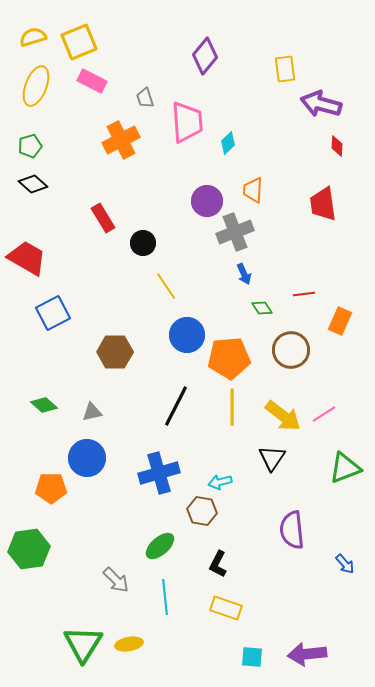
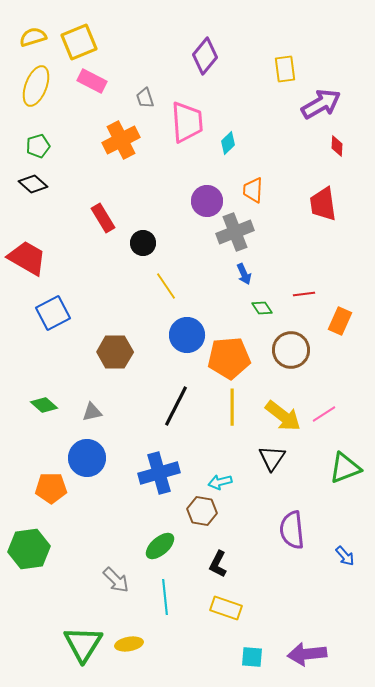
purple arrow at (321, 104): rotated 135 degrees clockwise
green pentagon at (30, 146): moved 8 px right
blue arrow at (345, 564): moved 8 px up
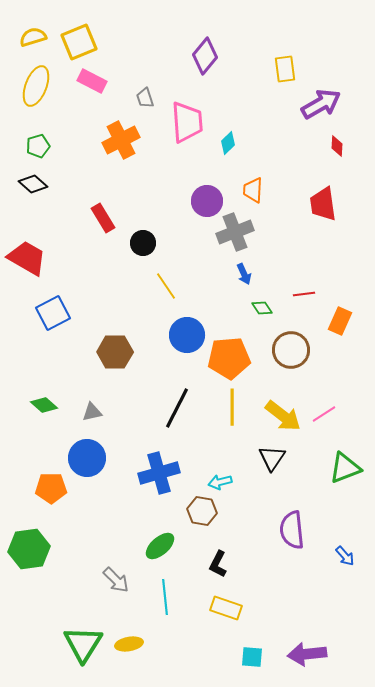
black line at (176, 406): moved 1 px right, 2 px down
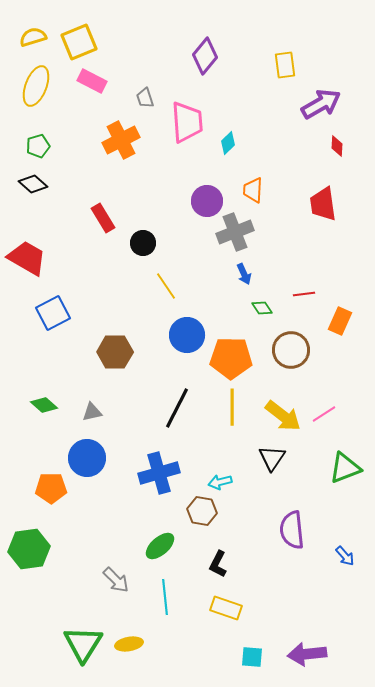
yellow rectangle at (285, 69): moved 4 px up
orange pentagon at (229, 358): moved 2 px right; rotated 6 degrees clockwise
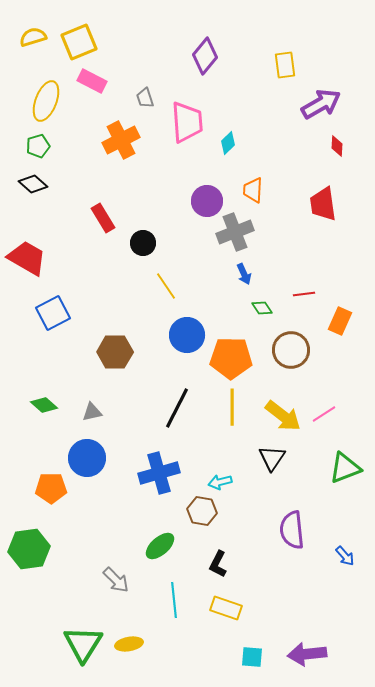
yellow ellipse at (36, 86): moved 10 px right, 15 px down
cyan line at (165, 597): moved 9 px right, 3 px down
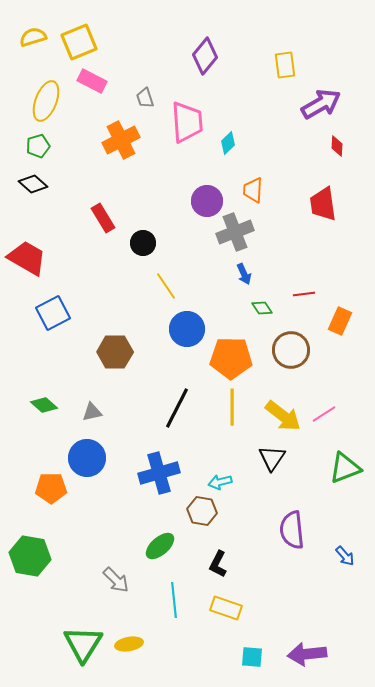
blue circle at (187, 335): moved 6 px up
green hexagon at (29, 549): moved 1 px right, 7 px down; rotated 18 degrees clockwise
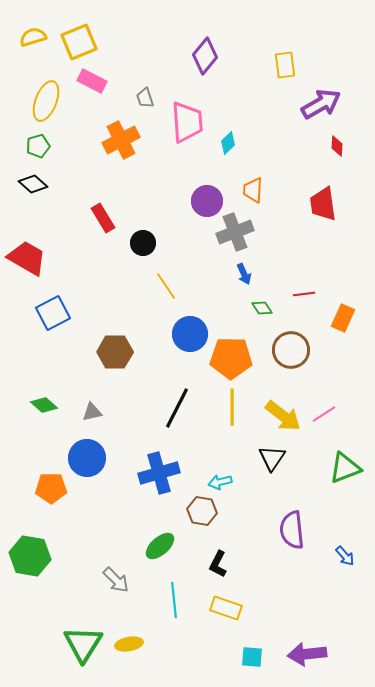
orange rectangle at (340, 321): moved 3 px right, 3 px up
blue circle at (187, 329): moved 3 px right, 5 px down
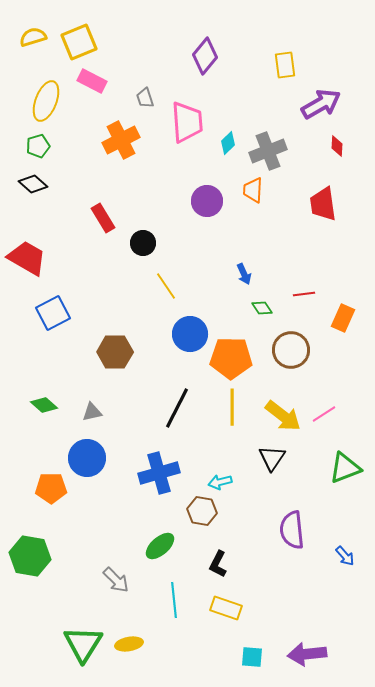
gray cross at (235, 232): moved 33 px right, 81 px up
